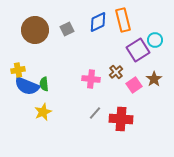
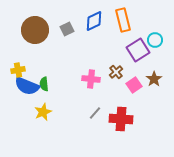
blue diamond: moved 4 px left, 1 px up
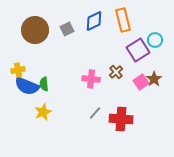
pink square: moved 7 px right, 3 px up
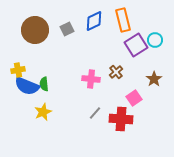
purple square: moved 2 px left, 5 px up
pink square: moved 7 px left, 16 px down
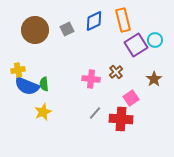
pink square: moved 3 px left
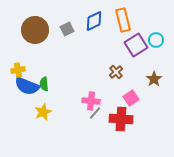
cyan circle: moved 1 px right
pink cross: moved 22 px down
